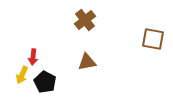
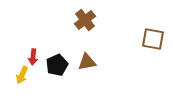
black pentagon: moved 12 px right, 17 px up; rotated 20 degrees clockwise
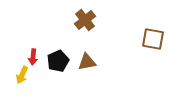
black pentagon: moved 1 px right, 4 px up
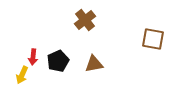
brown triangle: moved 7 px right, 2 px down
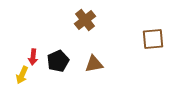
brown square: rotated 15 degrees counterclockwise
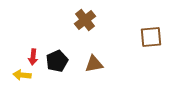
brown square: moved 2 px left, 2 px up
black pentagon: moved 1 px left
yellow arrow: rotated 72 degrees clockwise
